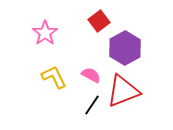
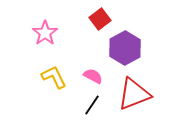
red square: moved 1 px right, 2 px up
pink semicircle: moved 2 px right, 1 px down
red triangle: moved 11 px right, 3 px down
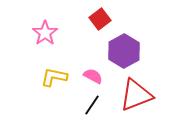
purple hexagon: moved 1 px left, 3 px down
yellow L-shape: rotated 52 degrees counterclockwise
red triangle: moved 2 px right, 1 px down
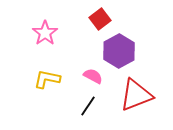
purple hexagon: moved 5 px left
yellow L-shape: moved 7 px left, 2 px down
black line: moved 4 px left, 1 px down
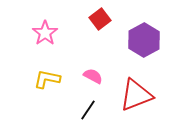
purple hexagon: moved 25 px right, 11 px up
black line: moved 4 px down
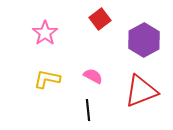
red triangle: moved 5 px right, 4 px up
black line: rotated 40 degrees counterclockwise
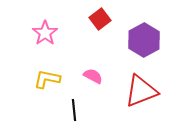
black line: moved 14 px left
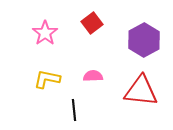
red square: moved 8 px left, 4 px down
pink semicircle: rotated 30 degrees counterclockwise
red triangle: rotated 27 degrees clockwise
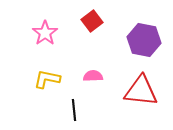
red square: moved 2 px up
purple hexagon: rotated 20 degrees counterclockwise
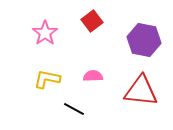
black line: moved 1 px up; rotated 55 degrees counterclockwise
